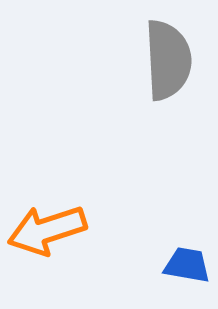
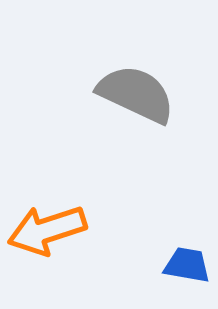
gray semicircle: moved 32 px left, 34 px down; rotated 62 degrees counterclockwise
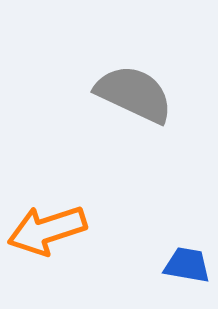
gray semicircle: moved 2 px left
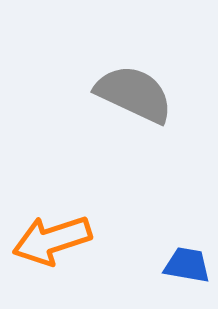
orange arrow: moved 5 px right, 10 px down
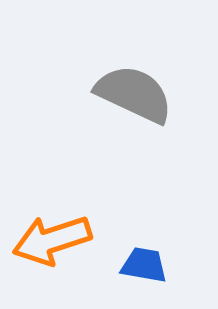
blue trapezoid: moved 43 px left
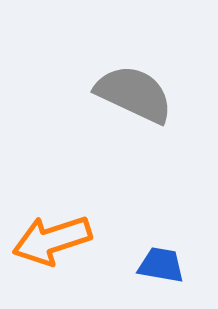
blue trapezoid: moved 17 px right
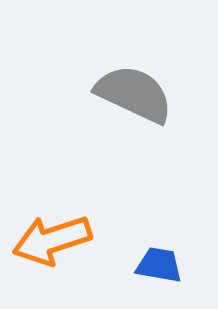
blue trapezoid: moved 2 px left
